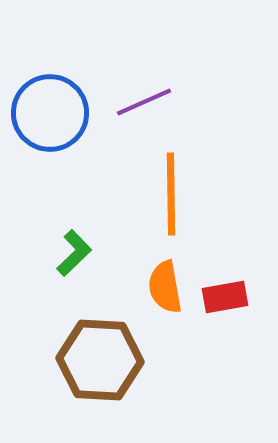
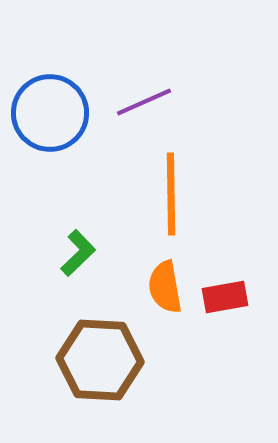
green L-shape: moved 4 px right
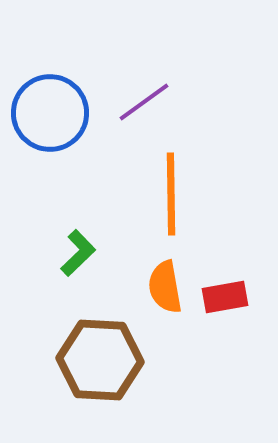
purple line: rotated 12 degrees counterclockwise
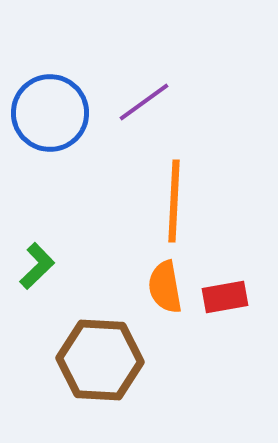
orange line: moved 3 px right, 7 px down; rotated 4 degrees clockwise
green L-shape: moved 41 px left, 13 px down
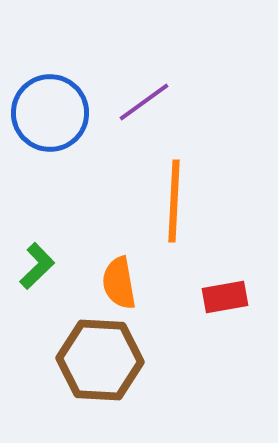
orange semicircle: moved 46 px left, 4 px up
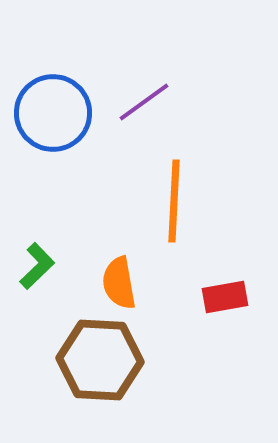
blue circle: moved 3 px right
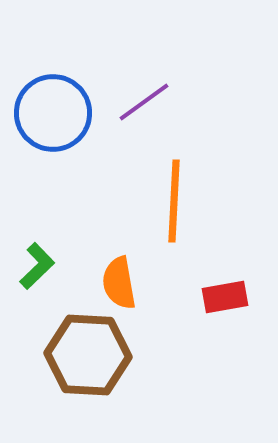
brown hexagon: moved 12 px left, 5 px up
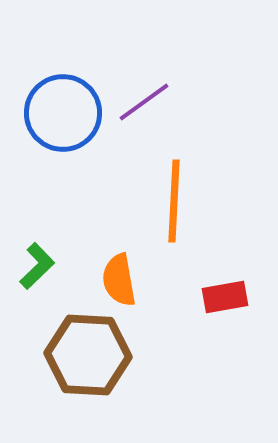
blue circle: moved 10 px right
orange semicircle: moved 3 px up
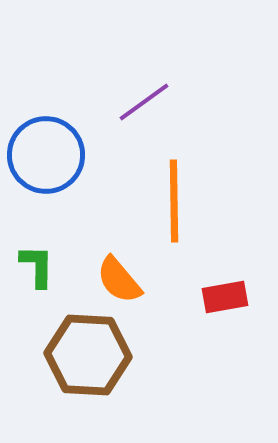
blue circle: moved 17 px left, 42 px down
orange line: rotated 4 degrees counterclockwise
green L-shape: rotated 45 degrees counterclockwise
orange semicircle: rotated 30 degrees counterclockwise
